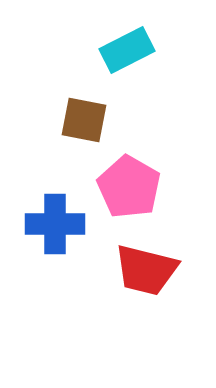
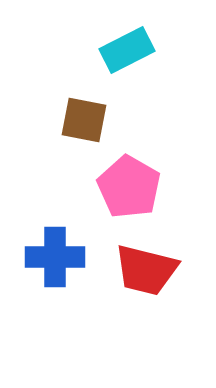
blue cross: moved 33 px down
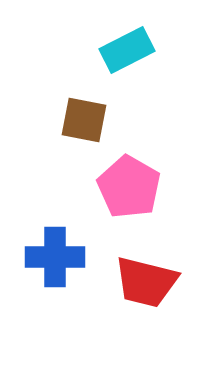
red trapezoid: moved 12 px down
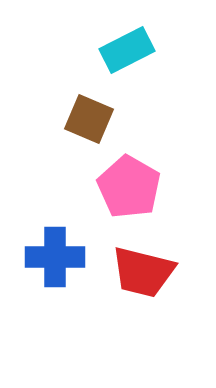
brown square: moved 5 px right, 1 px up; rotated 12 degrees clockwise
red trapezoid: moved 3 px left, 10 px up
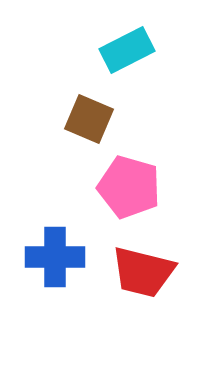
pink pentagon: rotated 14 degrees counterclockwise
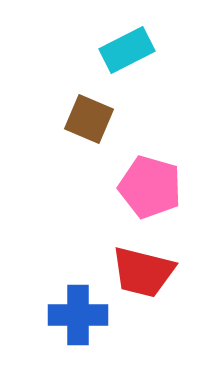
pink pentagon: moved 21 px right
blue cross: moved 23 px right, 58 px down
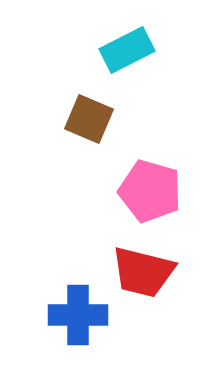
pink pentagon: moved 4 px down
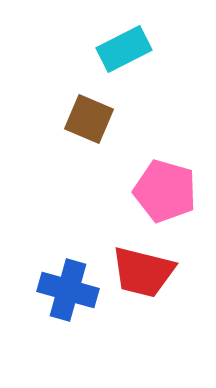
cyan rectangle: moved 3 px left, 1 px up
pink pentagon: moved 15 px right
blue cross: moved 10 px left, 25 px up; rotated 16 degrees clockwise
